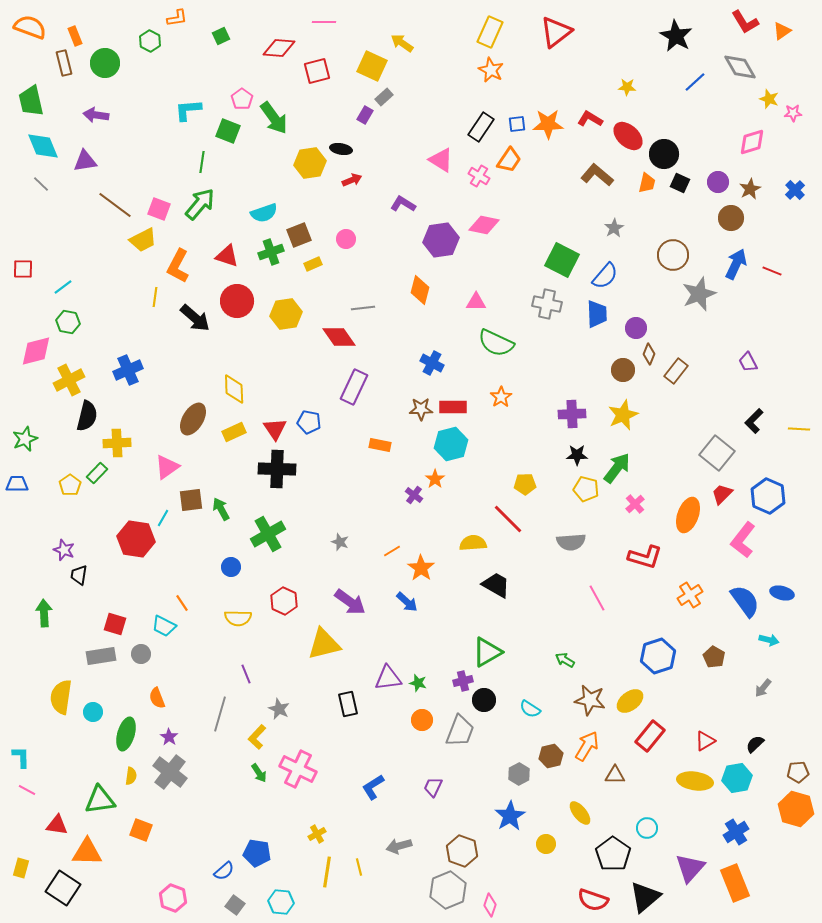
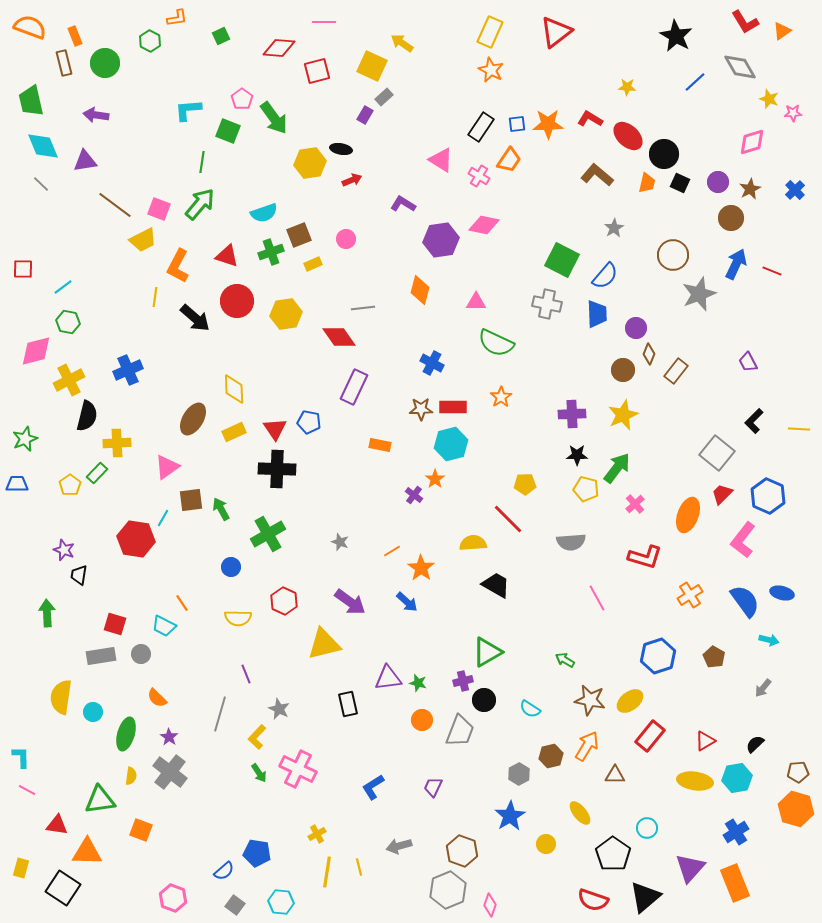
green arrow at (44, 613): moved 3 px right
orange semicircle at (157, 698): rotated 25 degrees counterclockwise
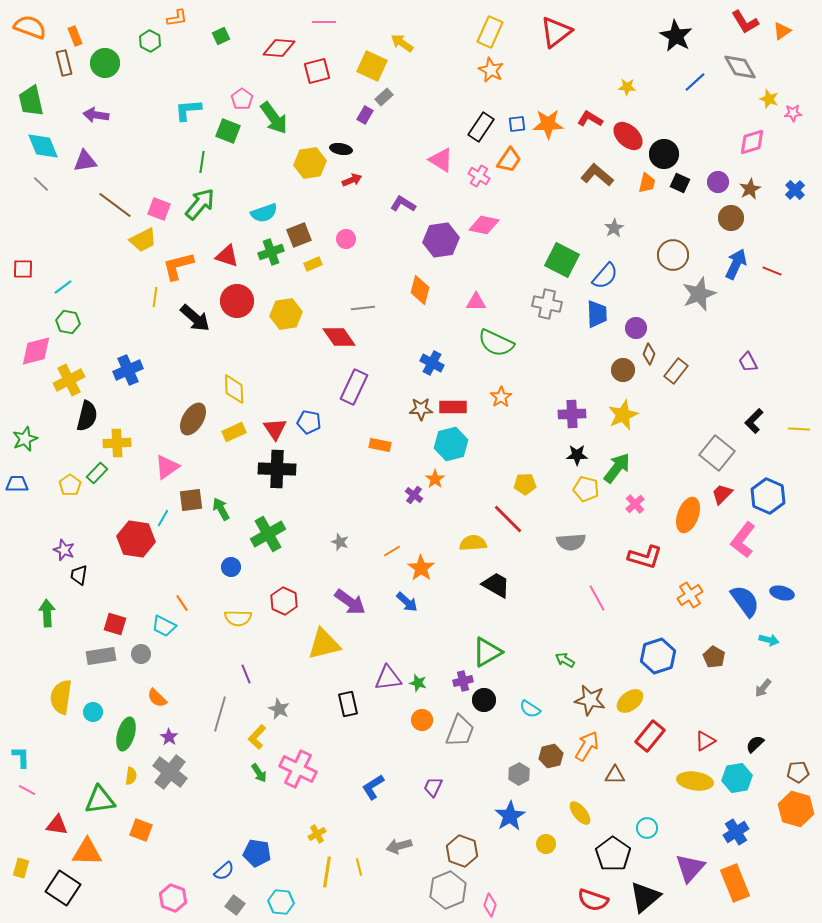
orange L-shape at (178, 266): rotated 48 degrees clockwise
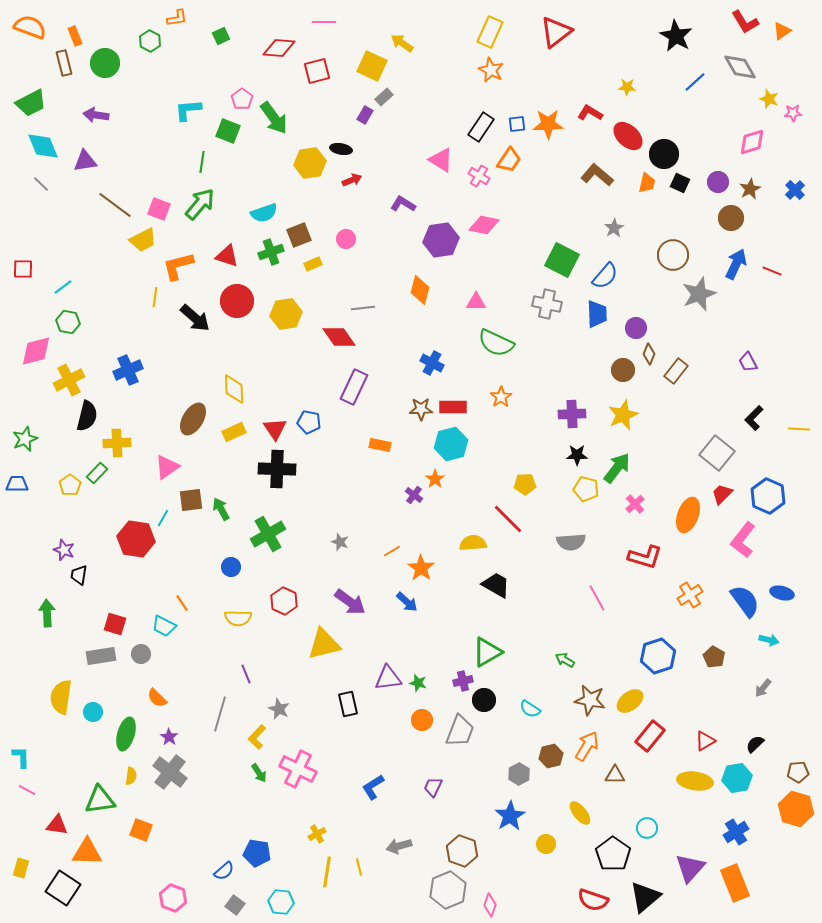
green trapezoid at (31, 101): moved 2 px down; rotated 104 degrees counterclockwise
red L-shape at (590, 119): moved 6 px up
black L-shape at (754, 421): moved 3 px up
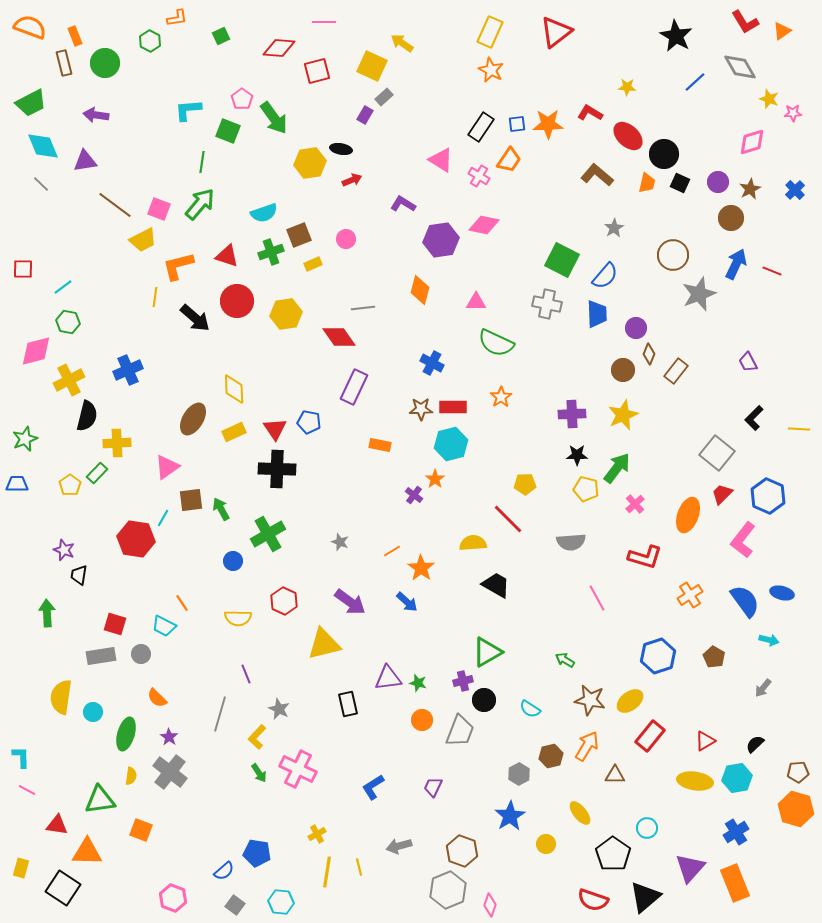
blue circle at (231, 567): moved 2 px right, 6 px up
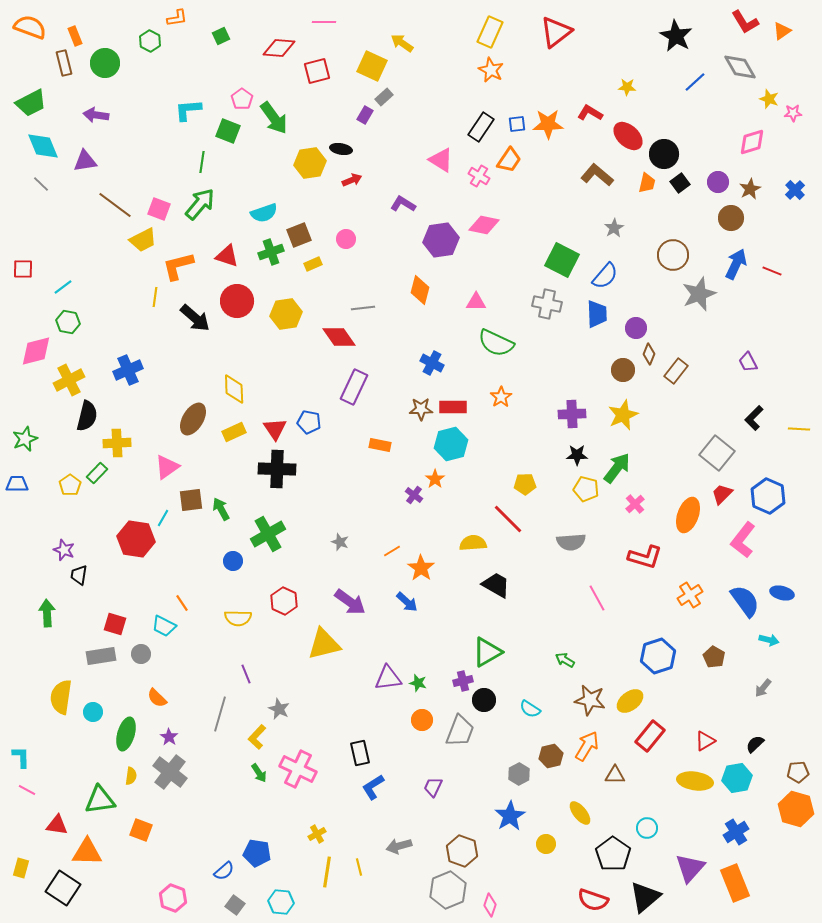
black square at (680, 183): rotated 30 degrees clockwise
black rectangle at (348, 704): moved 12 px right, 49 px down
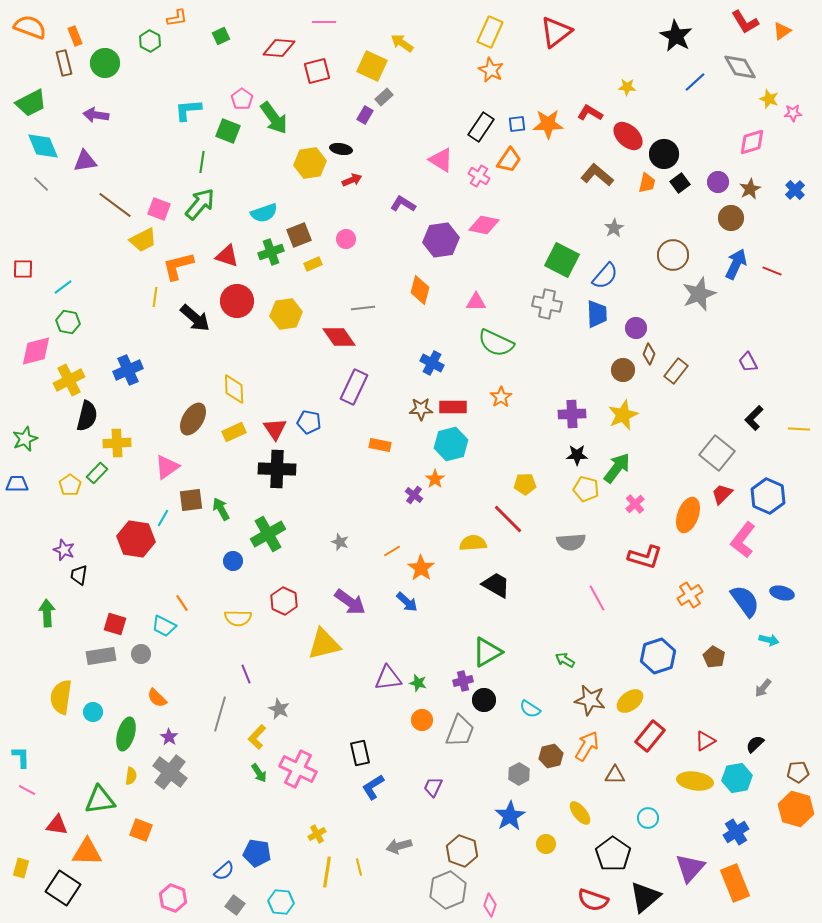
cyan circle at (647, 828): moved 1 px right, 10 px up
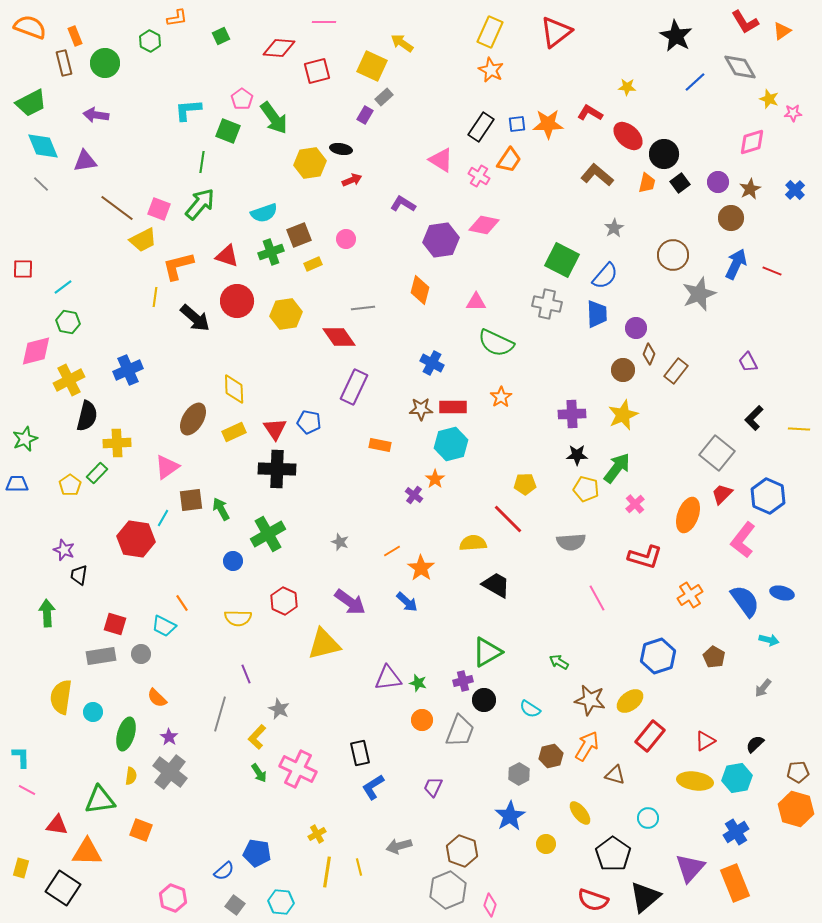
brown line at (115, 205): moved 2 px right, 3 px down
green arrow at (565, 660): moved 6 px left, 2 px down
brown triangle at (615, 775): rotated 15 degrees clockwise
